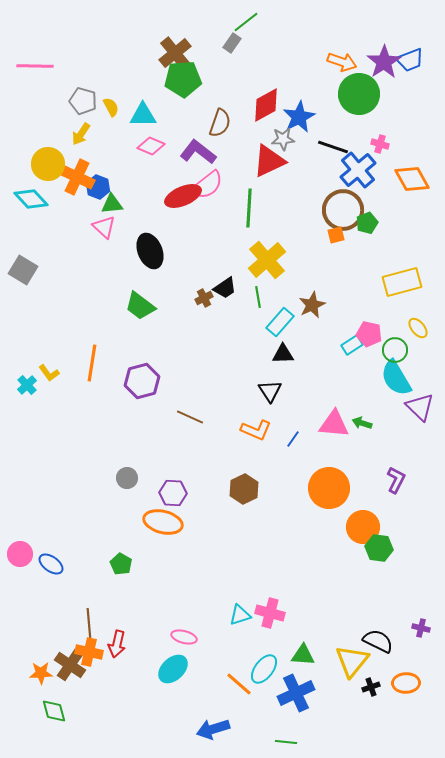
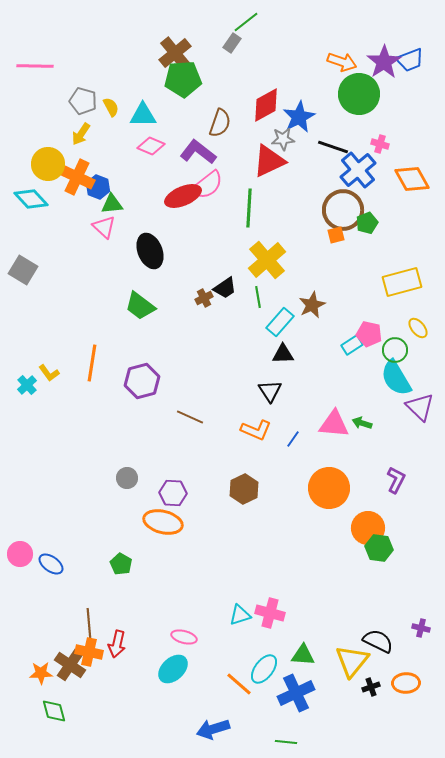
orange circle at (363, 527): moved 5 px right, 1 px down
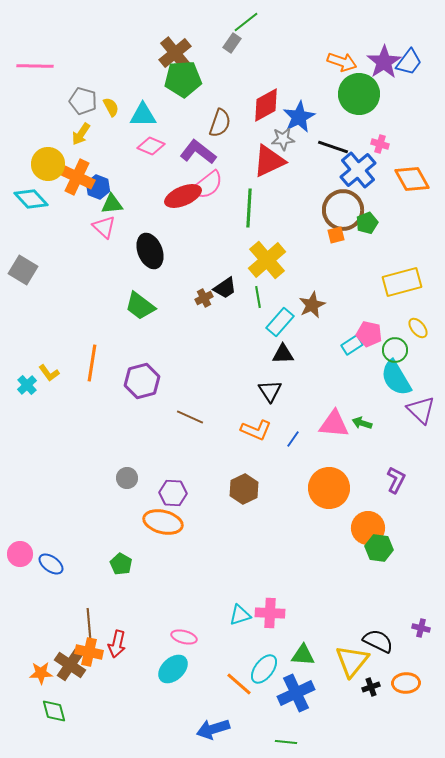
blue trapezoid at (410, 60): moved 1 px left, 2 px down; rotated 32 degrees counterclockwise
purple triangle at (420, 407): moved 1 px right, 3 px down
pink cross at (270, 613): rotated 12 degrees counterclockwise
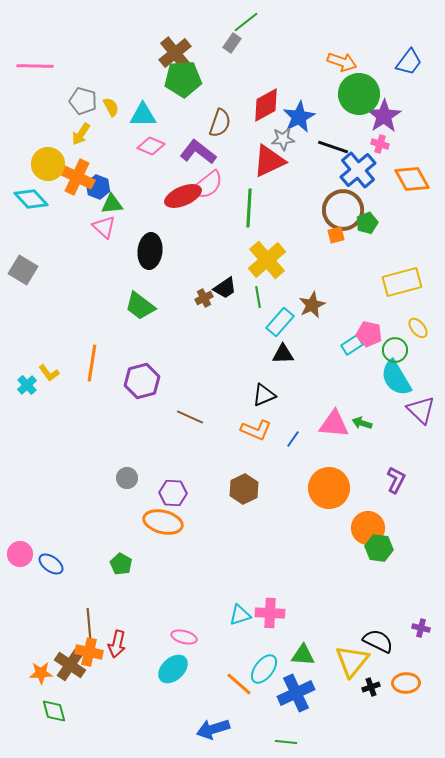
purple star at (384, 62): moved 54 px down
black ellipse at (150, 251): rotated 28 degrees clockwise
black triangle at (270, 391): moved 6 px left, 4 px down; rotated 40 degrees clockwise
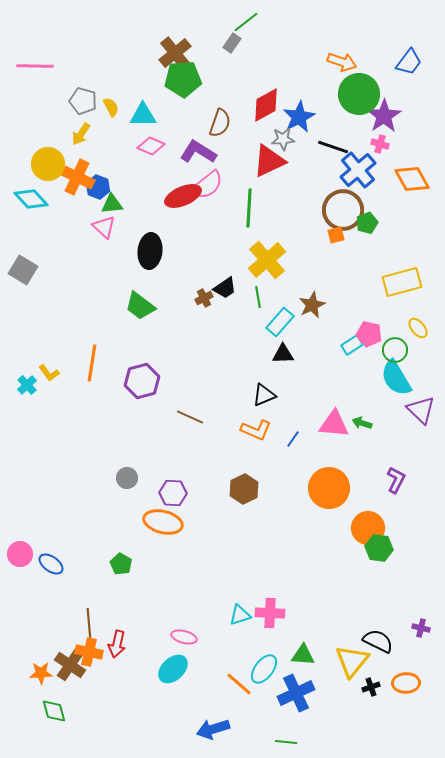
purple L-shape at (198, 152): rotated 6 degrees counterclockwise
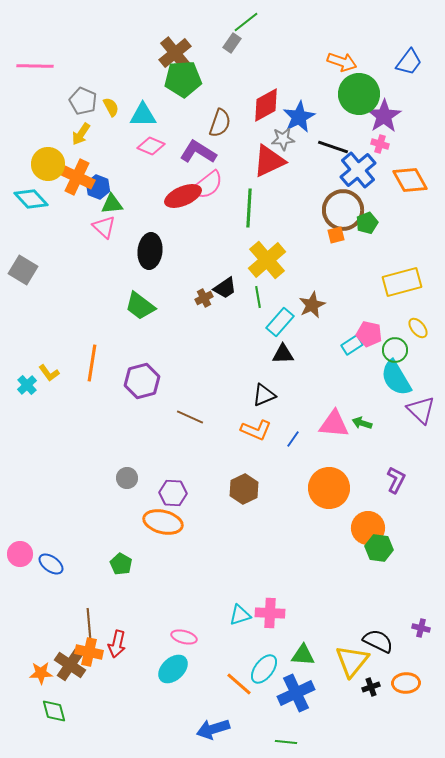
gray pentagon at (83, 101): rotated 8 degrees clockwise
orange diamond at (412, 179): moved 2 px left, 1 px down
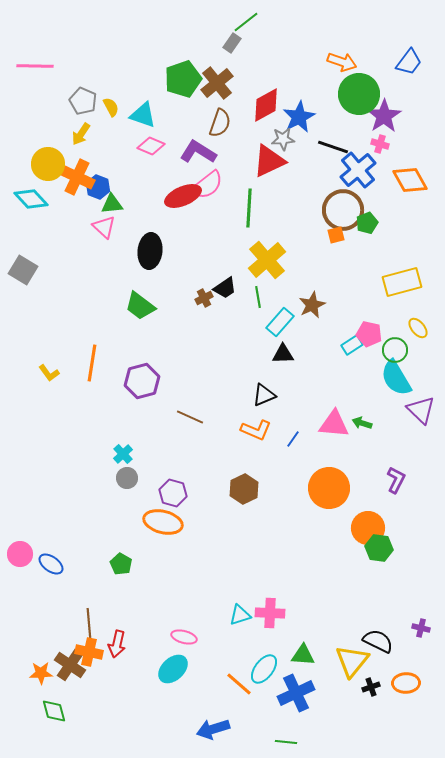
brown cross at (175, 53): moved 42 px right, 30 px down
green pentagon at (183, 79): rotated 15 degrees counterclockwise
cyan triangle at (143, 115): rotated 20 degrees clockwise
cyan cross at (27, 385): moved 96 px right, 69 px down
purple hexagon at (173, 493): rotated 12 degrees clockwise
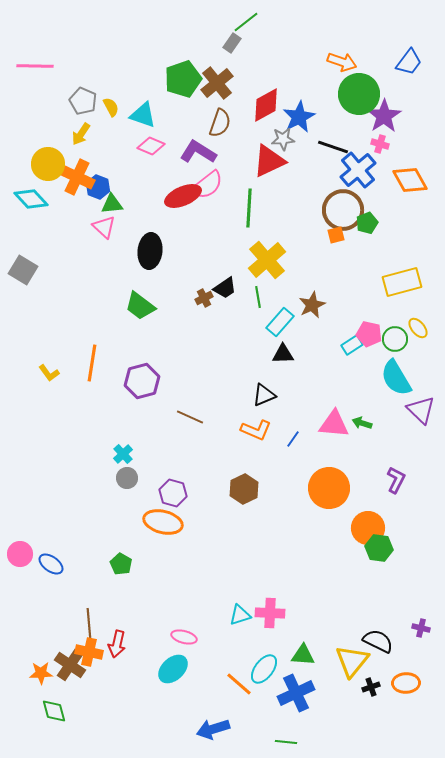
green circle at (395, 350): moved 11 px up
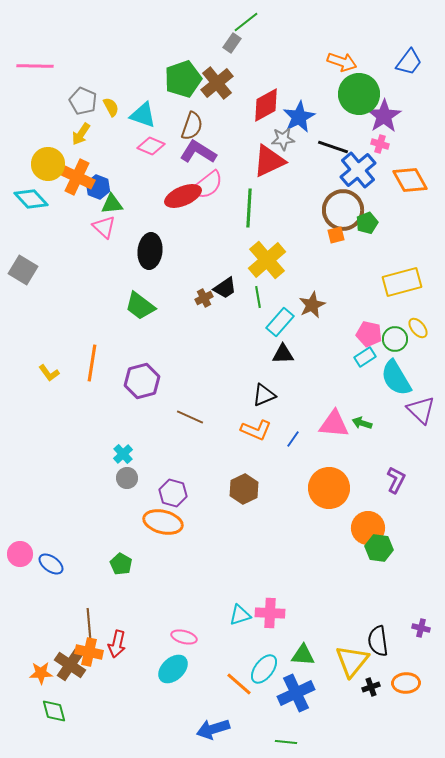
brown semicircle at (220, 123): moved 28 px left, 3 px down
cyan rectangle at (352, 345): moved 13 px right, 12 px down
black semicircle at (378, 641): rotated 124 degrees counterclockwise
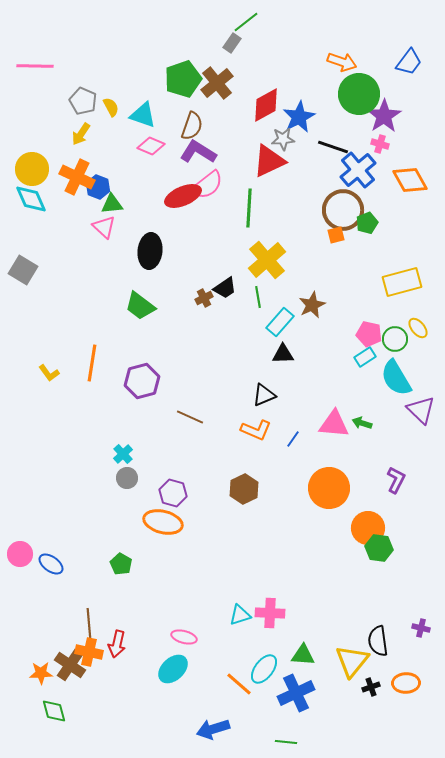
yellow circle at (48, 164): moved 16 px left, 5 px down
cyan diamond at (31, 199): rotated 20 degrees clockwise
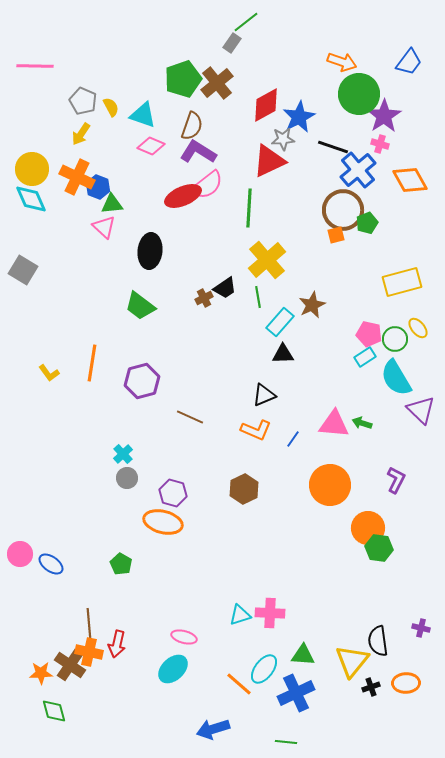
orange circle at (329, 488): moved 1 px right, 3 px up
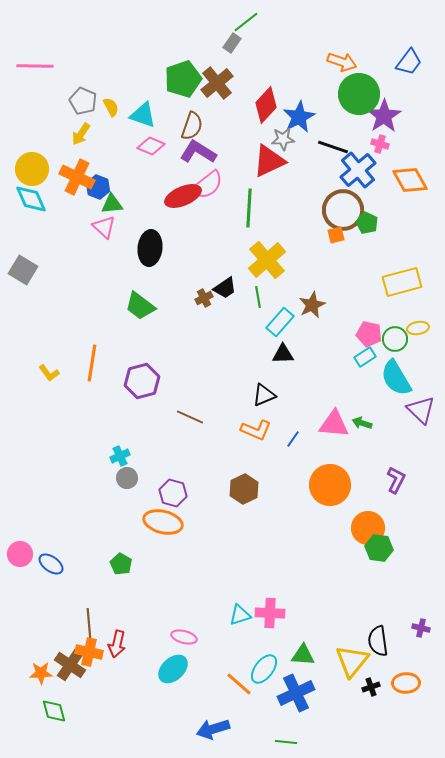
red diamond at (266, 105): rotated 18 degrees counterclockwise
green pentagon at (367, 223): rotated 25 degrees counterclockwise
black ellipse at (150, 251): moved 3 px up
yellow ellipse at (418, 328): rotated 60 degrees counterclockwise
cyan cross at (123, 454): moved 3 px left, 2 px down; rotated 18 degrees clockwise
